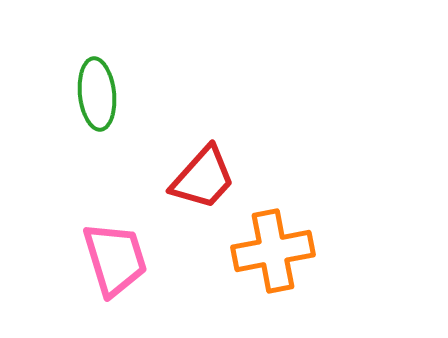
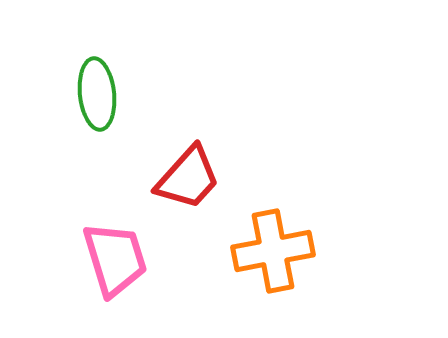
red trapezoid: moved 15 px left
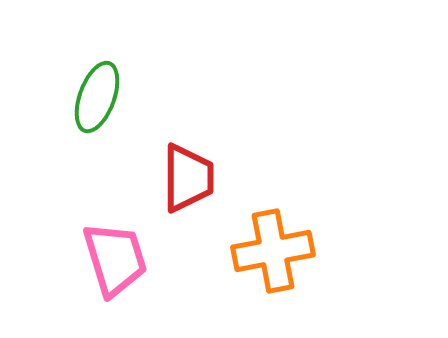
green ellipse: moved 3 px down; rotated 26 degrees clockwise
red trapezoid: rotated 42 degrees counterclockwise
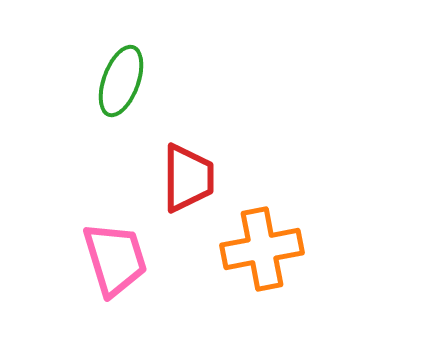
green ellipse: moved 24 px right, 16 px up
orange cross: moved 11 px left, 2 px up
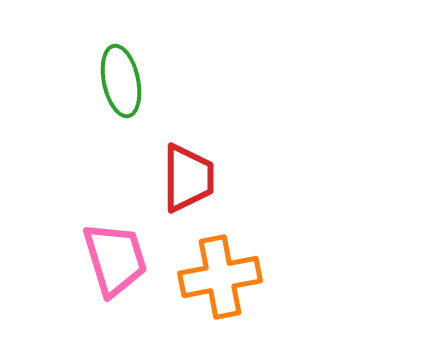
green ellipse: rotated 32 degrees counterclockwise
orange cross: moved 42 px left, 28 px down
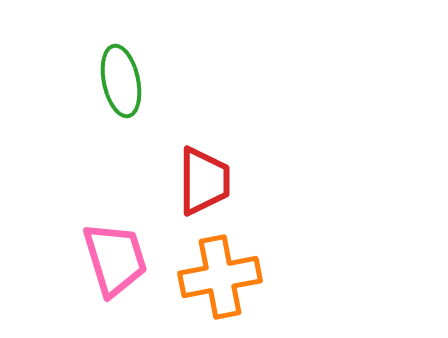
red trapezoid: moved 16 px right, 3 px down
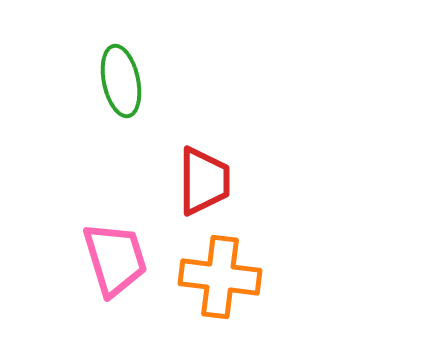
orange cross: rotated 18 degrees clockwise
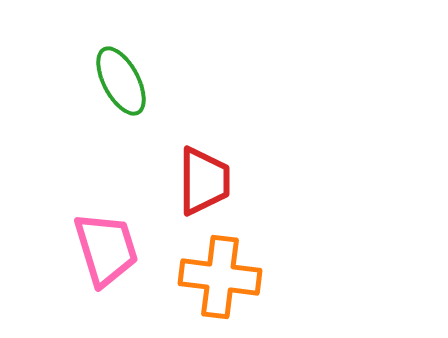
green ellipse: rotated 16 degrees counterclockwise
pink trapezoid: moved 9 px left, 10 px up
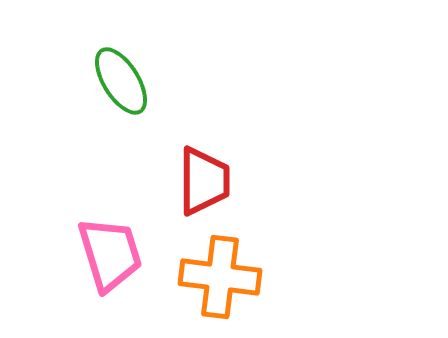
green ellipse: rotated 4 degrees counterclockwise
pink trapezoid: moved 4 px right, 5 px down
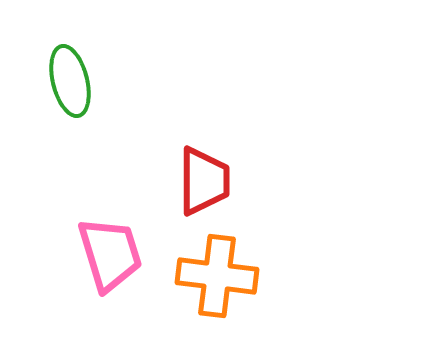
green ellipse: moved 51 px left; rotated 18 degrees clockwise
orange cross: moved 3 px left, 1 px up
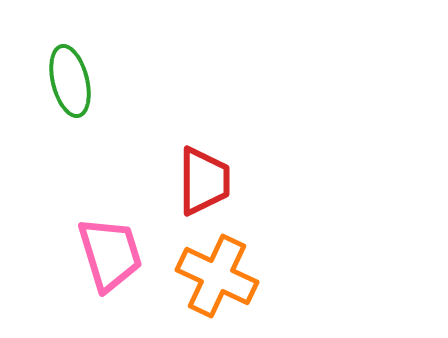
orange cross: rotated 18 degrees clockwise
